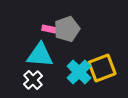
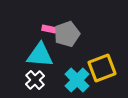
gray pentagon: moved 5 px down
cyan cross: moved 2 px left, 8 px down
white cross: moved 2 px right
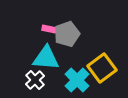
cyan triangle: moved 6 px right, 3 px down
yellow square: rotated 16 degrees counterclockwise
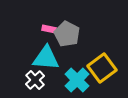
gray pentagon: rotated 25 degrees counterclockwise
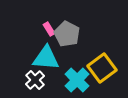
pink rectangle: rotated 48 degrees clockwise
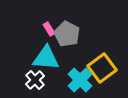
cyan cross: moved 3 px right
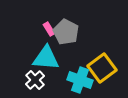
gray pentagon: moved 1 px left, 2 px up
cyan cross: rotated 25 degrees counterclockwise
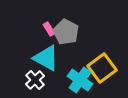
cyan triangle: rotated 24 degrees clockwise
cyan cross: rotated 15 degrees clockwise
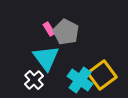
cyan triangle: rotated 24 degrees clockwise
yellow square: moved 7 px down
white cross: moved 1 px left
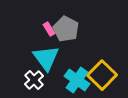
gray pentagon: moved 3 px up
yellow square: rotated 8 degrees counterclockwise
cyan cross: moved 3 px left
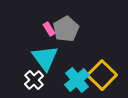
gray pentagon: rotated 15 degrees clockwise
cyan triangle: moved 1 px left
cyan cross: rotated 15 degrees clockwise
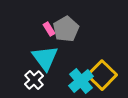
cyan cross: moved 4 px right, 1 px down
